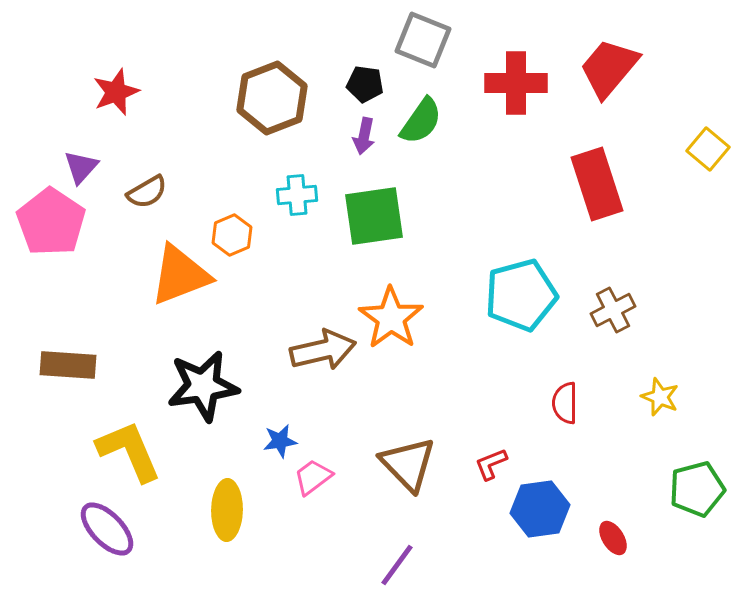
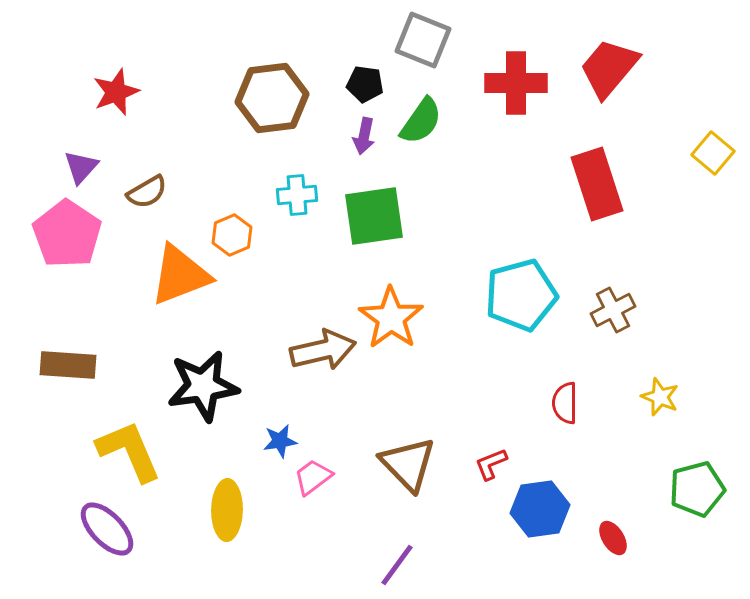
brown hexagon: rotated 14 degrees clockwise
yellow square: moved 5 px right, 4 px down
pink pentagon: moved 16 px right, 12 px down
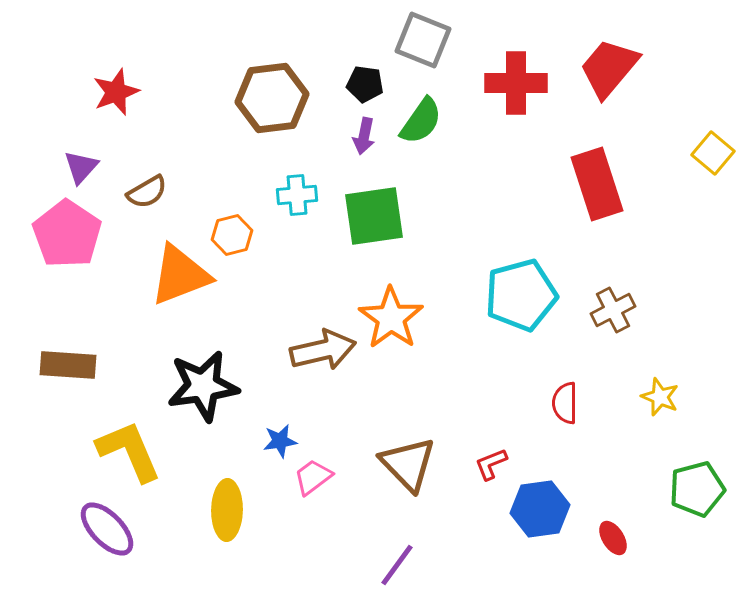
orange hexagon: rotated 9 degrees clockwise
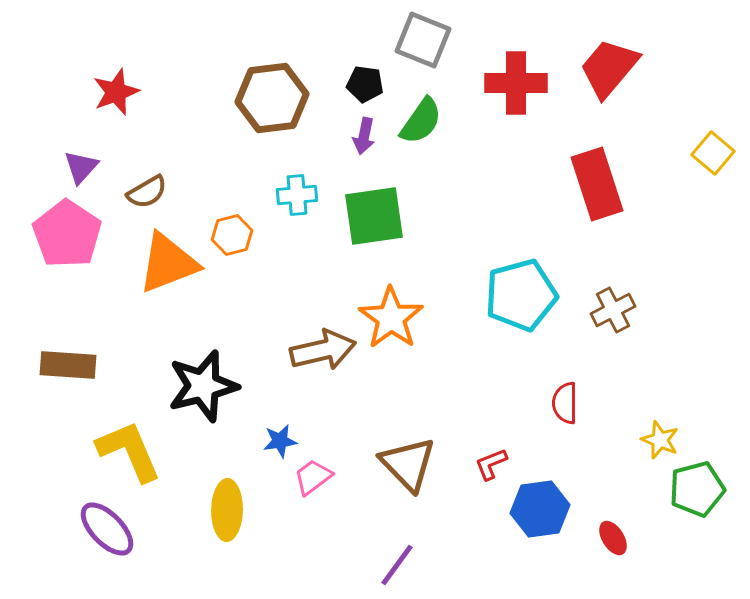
orange triangle: moved 12 px left, 12 px up
black star: rotated 6 degrees counterclockwise
yellow star: moved 43 px down
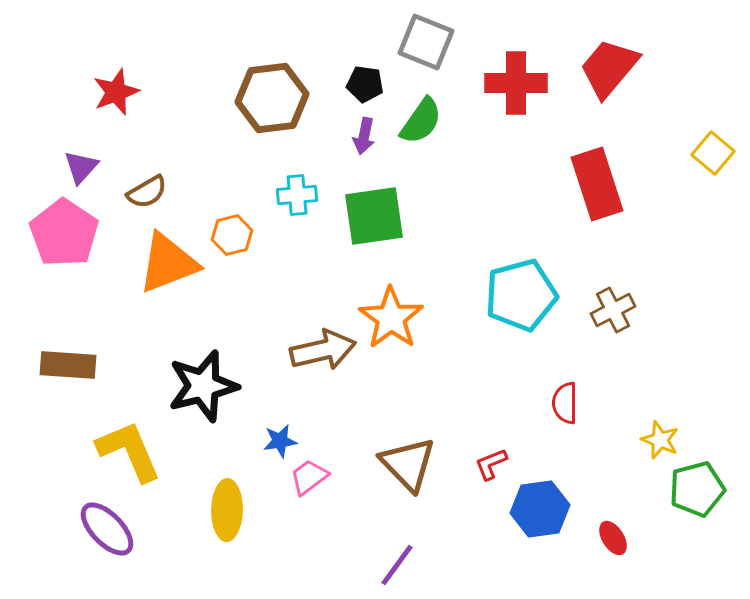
gray square: moved 3 px right, 2 px down
pink pentagon: moved 3 px left, 1 px up
pink trapezoid: moved 4 px left
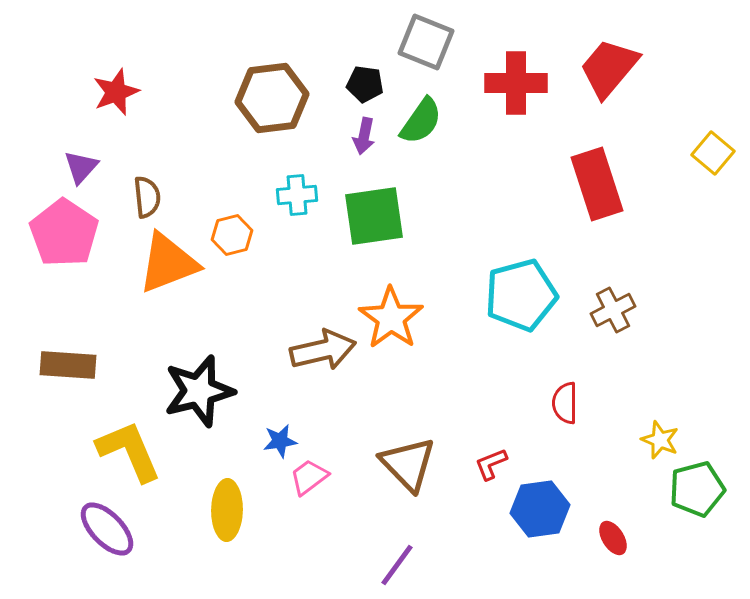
brown semicircle: moved 5 px down; rotated 66 degrees counterclockwise
black star: moved 4 px left, 5 px down
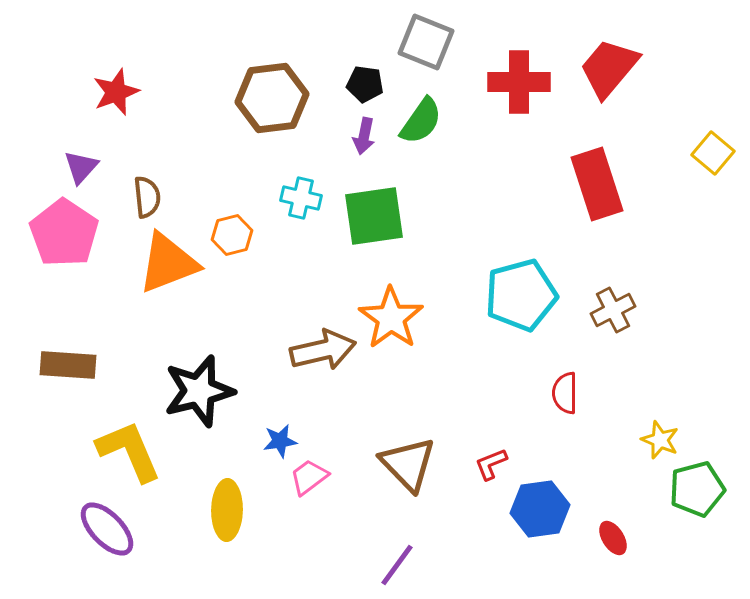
red cross: moved 3 px right, 1 px up
cyan cross: moved 4 px right, 3 px down; rotated 18 degrees clockwise
red semicircle: moved 10 px up
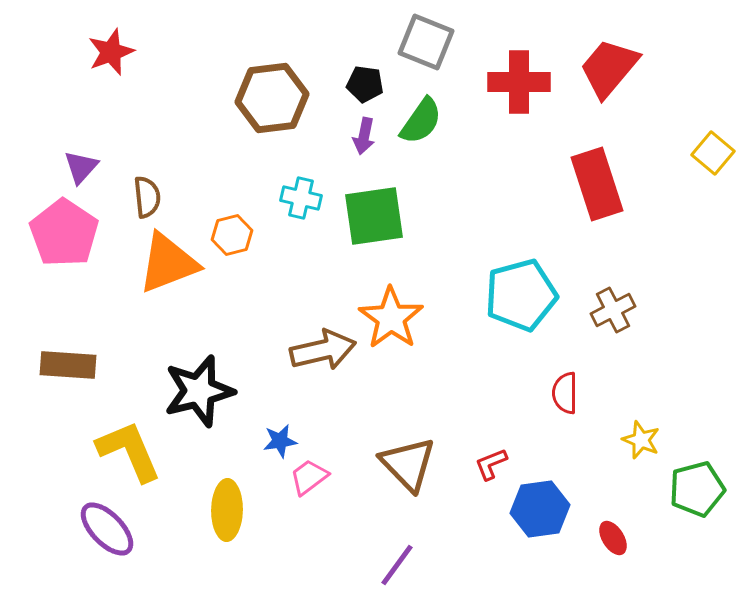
red star: moved 5 px left, 40 px up
yellow star: moved 19 px left
